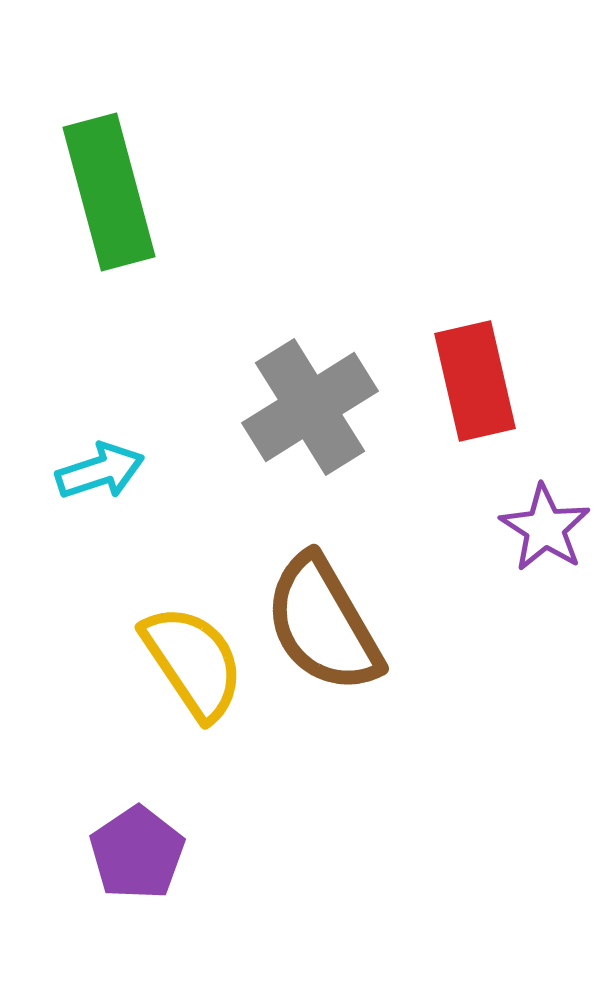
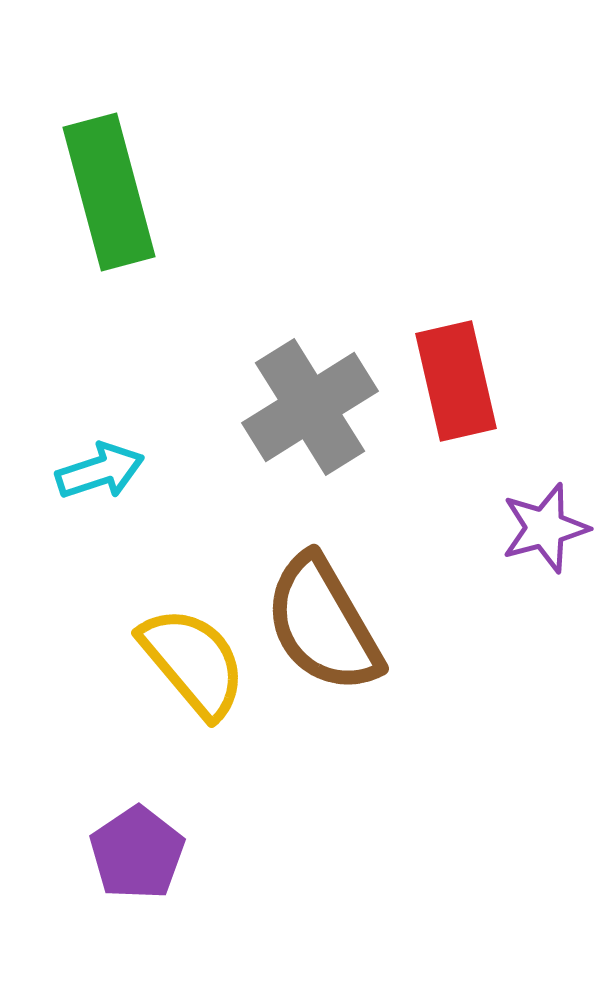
red rectangle: moved 19 px left
purple star: rotated 24 degrees clockwise
yellow semicircle: rotated 6 degrees counterclockwise
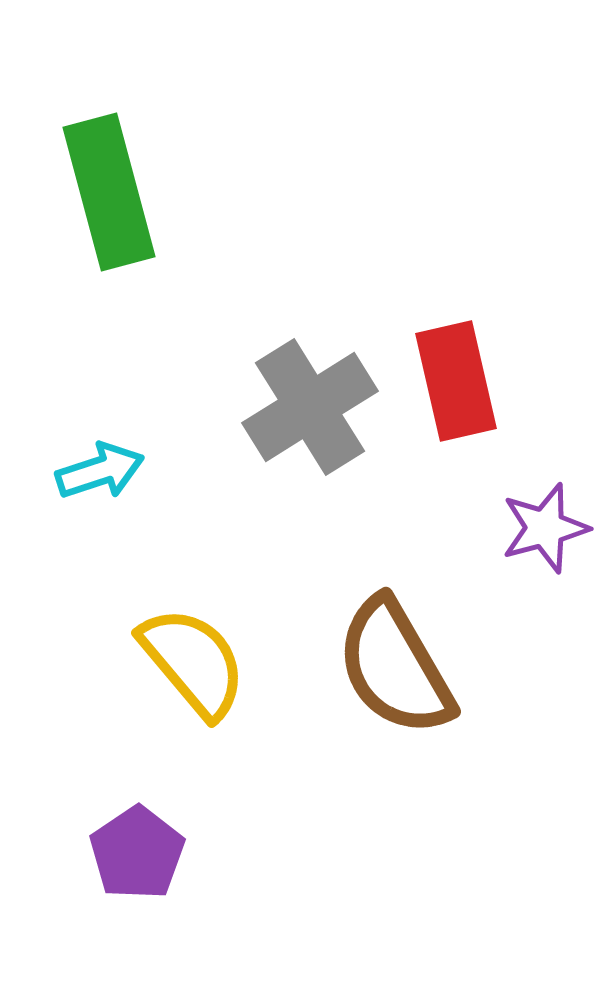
brown semicircle: moved 72 px right, 43 px down
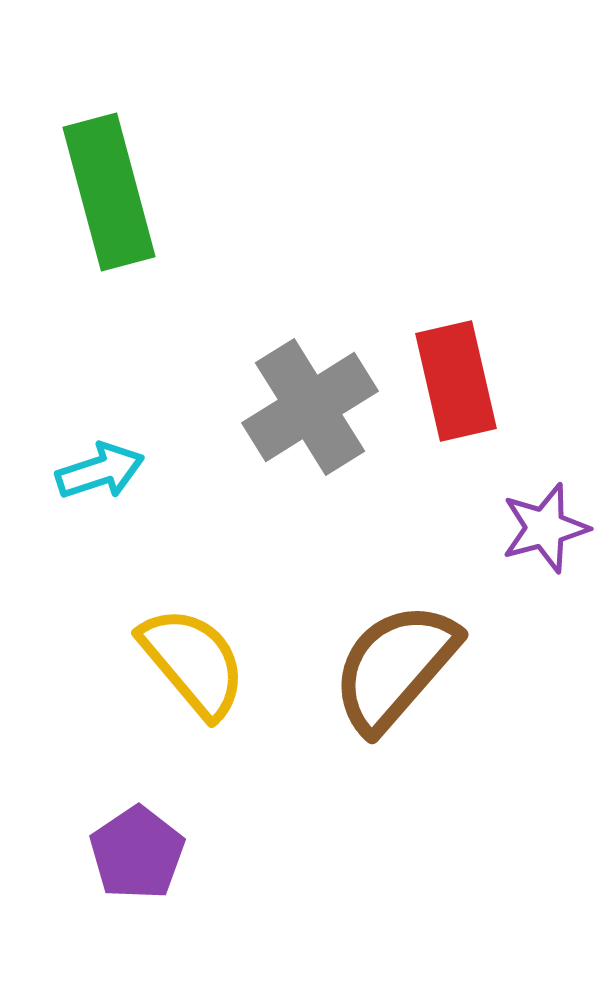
brown semicircle: rotated 71 degrees clockwise
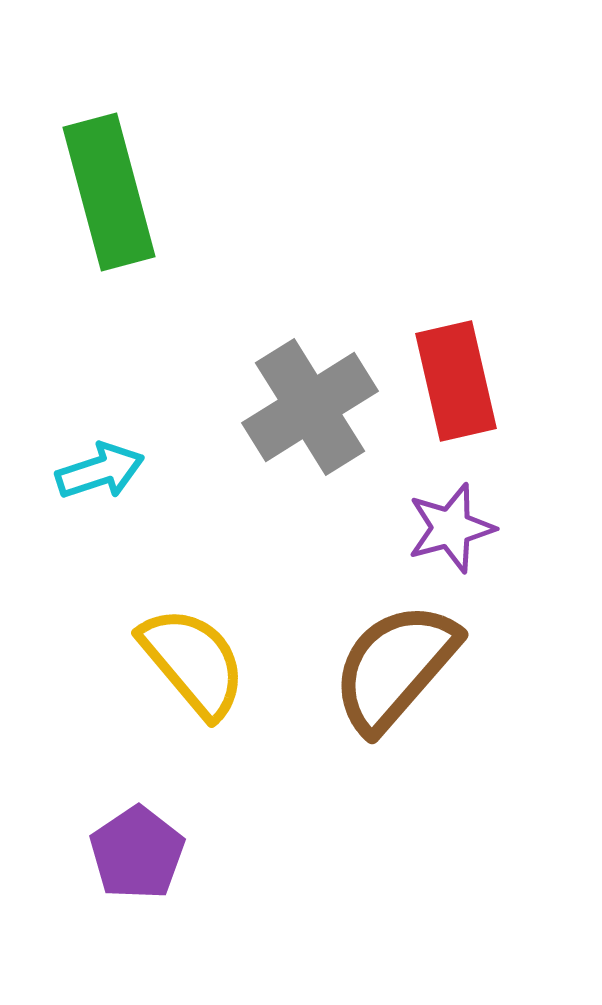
purple star: moved 94 px left
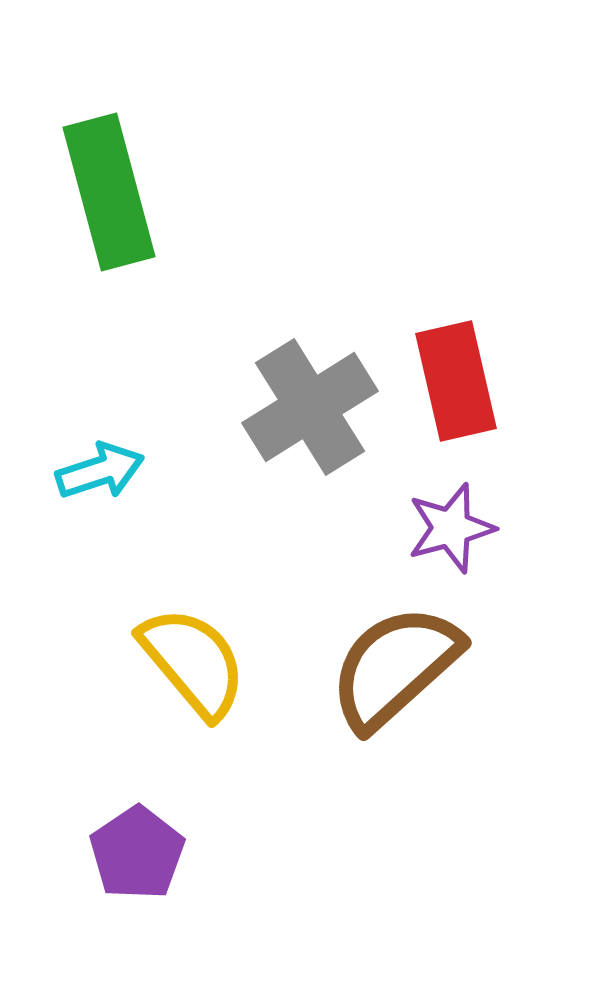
brown semicircle: rotated 7 degrees clockwise
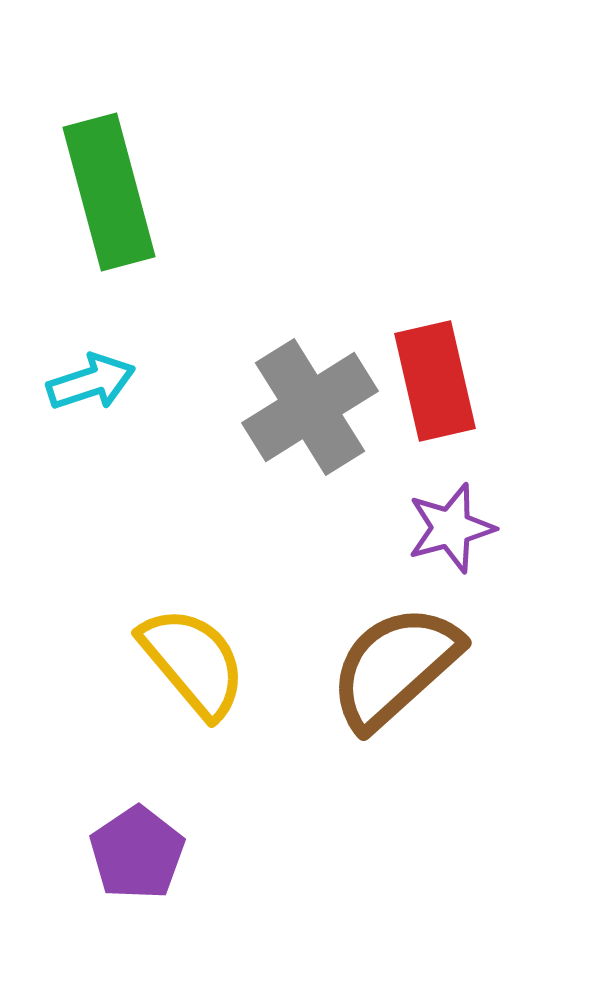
red rectangle: moved 21 px left
cyan arrow: moved 9 px left, 89 px up
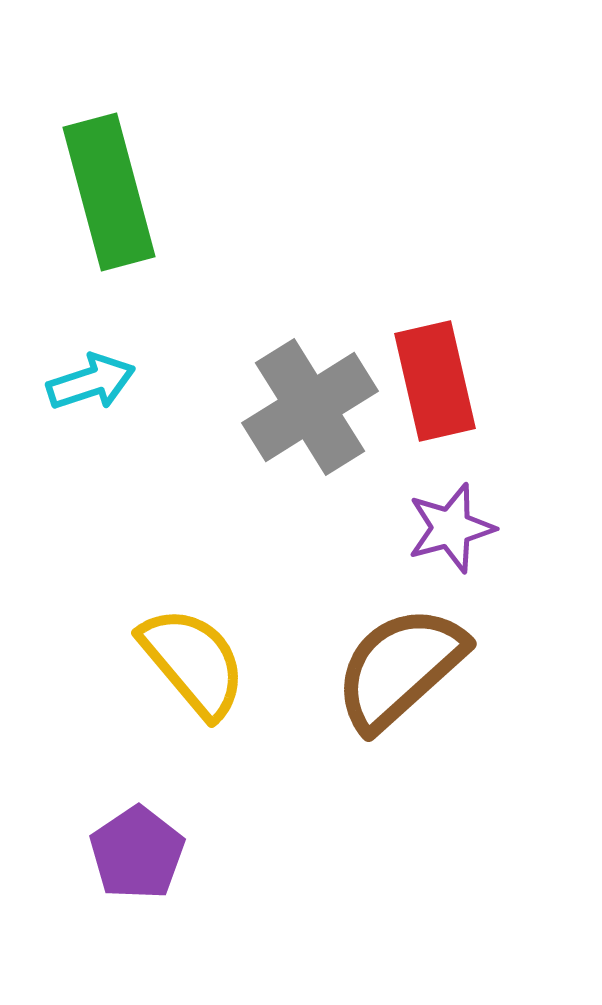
brown semicircle: moved 5 px right, 1 px down
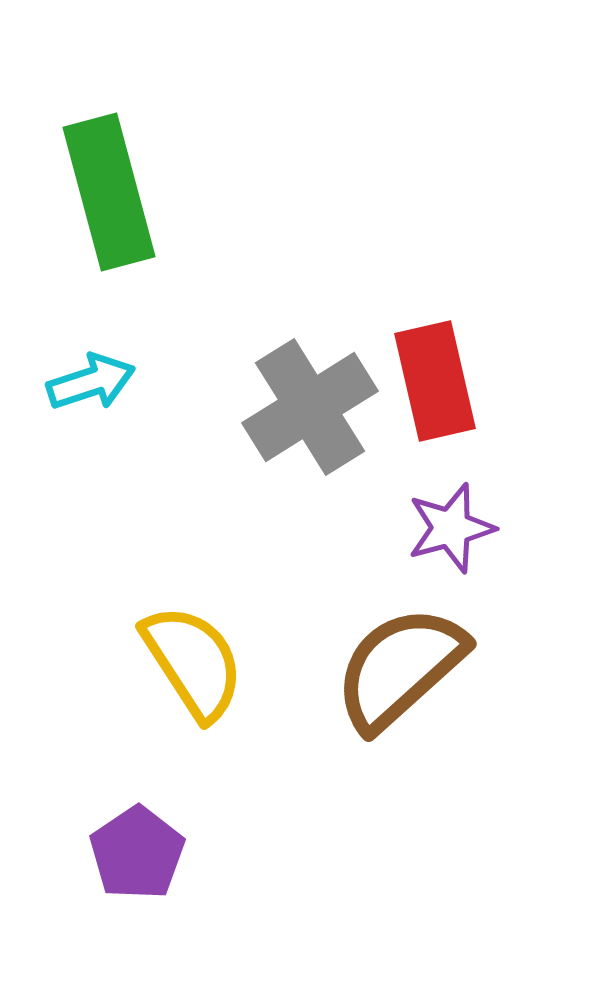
yellow semicircle: rotated 7 degrees clockwise
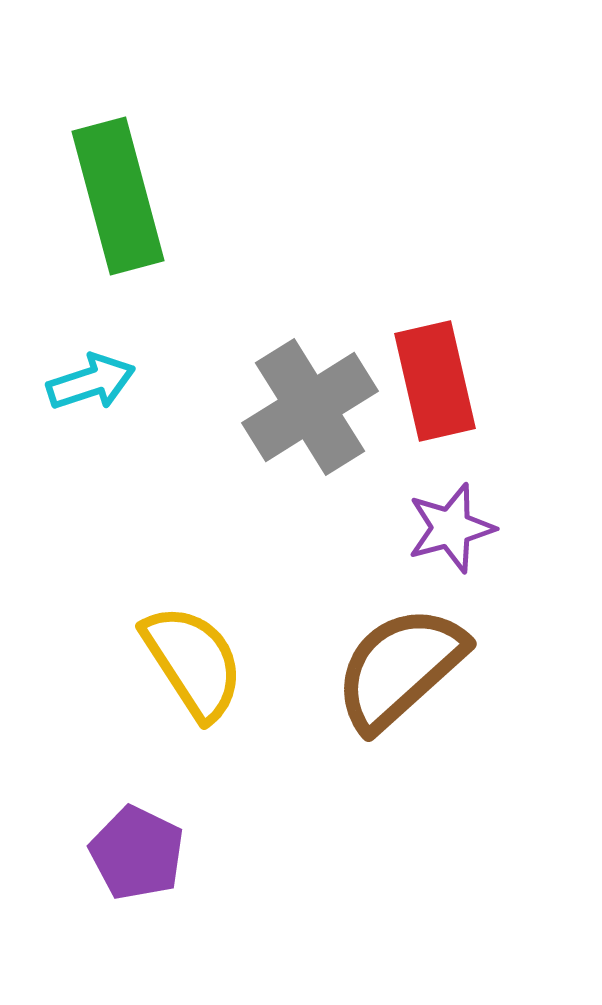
green rectangle: moved 9 px right, 4 px down
purple pentagon: rotated 12 degrees counterclockwise
